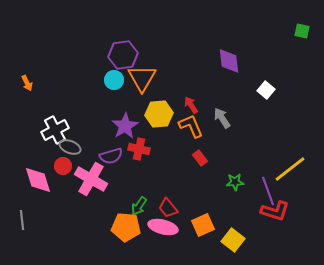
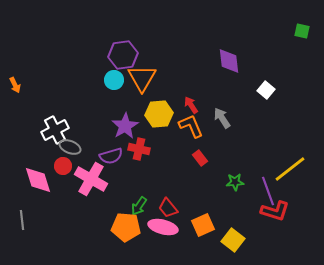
orange arrow: moved 12 px left, 2 px down
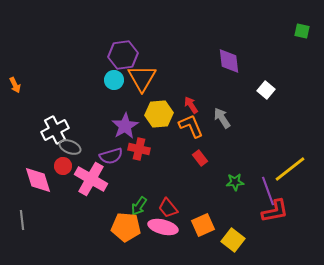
red L-shape: rotated 28 degrees counterclockwise
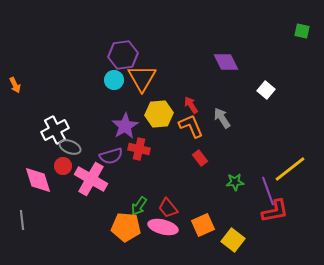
purple diamond: moved 3 px left, 1 px down; rotated 20 degrees counterclockwise
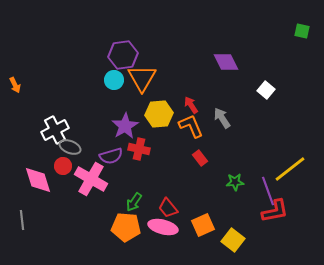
green arrow: moved 5 px left, 4 px up
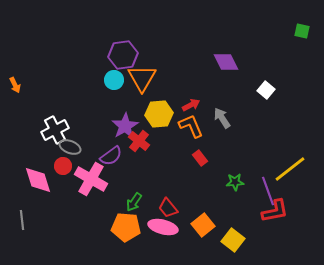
red arrow: rotated 96 degrees clockwise
red cross: moved 8 px up; rotated 25 degrees clockwise
purple semicircle: rotated 20 degrees counterclockwise
orange square: rotated 15 degrees counterclockwise
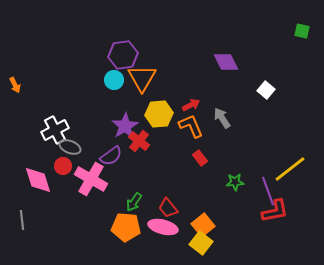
yellow square: moved 32 px left, 3 px down
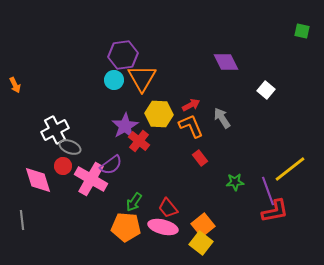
yellow hexagon: rotated 8 degrees clockwise
purple semicircle: moved 9 px down
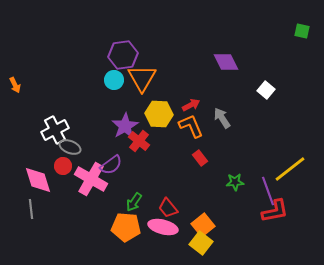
gray line: moved 9 px right, 11 px up
